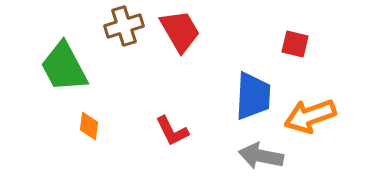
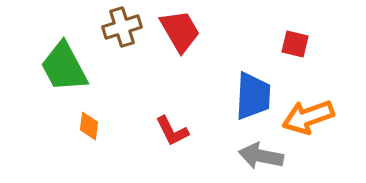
brown cross: moved 2 px left, 1 px down
orange arrow: moved 2 px left, 1 px down
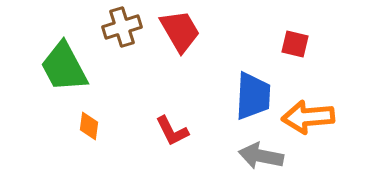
orange arrow: rotated 15 degrees clockwise
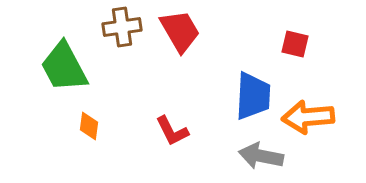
brown cross: rotated 9 degrees clockwise
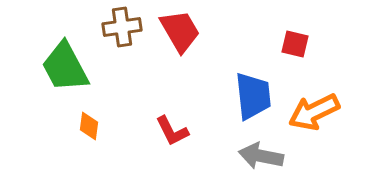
green trapezoid: moved 1 px right
blue trapezoid: rotated 9 degrees counterclockwise
orange arrow: moved 6 px right, 5 px up; rotated 21 degrees counterclockwise
